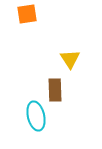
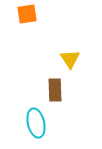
cyan ellipse: moved 7 px down
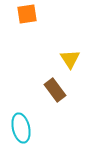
brown rectangle: rotated 35 degrees counterclockwise
cyan ellipse: moved 15 px left, 5 px down
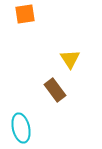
orange square: moved 2 px left
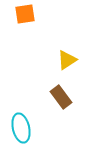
yellow triangle: moved 3 px left, 1 px down; rotated 30 degrees clockwise
brown rectangle: moved 6 px right, 7 px down
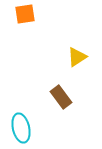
yellow triangle: moved 10 px right, 3 px up
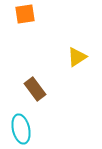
brown rectangle: moved 26 px left, 8 px up
cyan ellipse: moved 1 px down
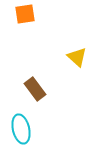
yellow triangle: rotated 45 degrees counterclockwise
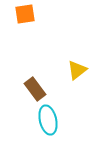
yellow triangle: moved 13 px down; rotated 40 degrees clockwise
cyan ellipse: moved 27 px right, 9 px up
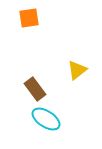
orange square: moved 4 px right, 4 px down
cyan ellipse: moved 2 px left, 1 px up; rotated 44 degrees counterclockwise
